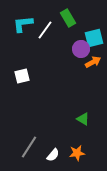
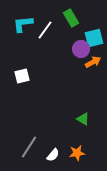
green rectangle: moved 3 px right
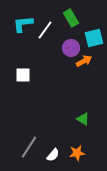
purple circle: moved 10 px left, 1 px up
orange arrow: moved 9 px left, 1 px up
white square: moved 1 px right, 1 px up; rotated 14 degrees clockwise
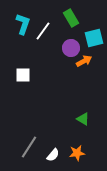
cyan L-shape: rotated 115 degrees clockwise
white line: moved 2 px left, 1 px down
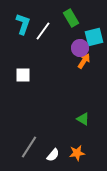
cyan square: moved 1 px up
purple circle: moved 9 px right
orange arrow: rotated 28 degrees counterclockwise
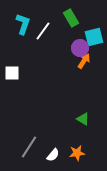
white square: moved 11 px left, 2 px up
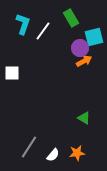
orange arrow: rotated 28 degrees clockwise
green triangle: moved 1 px right, 1 px up
